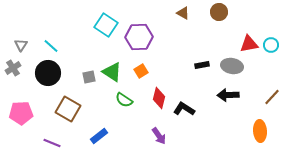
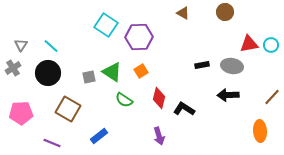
brown circle: moved 6 px right
purple arrow: rotated 18 degrees clockwise
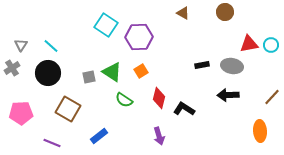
gray cross: moved 1 px left
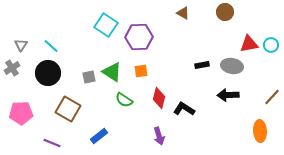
orange square: rotated 24 degrees clockwise
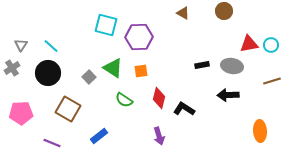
brown circle: moved 1 px left, 1 px up
cyan square: rotated 20 degrees counterclockwise
green triangle: moved 1 px right, 4 px up
gray square: rotated 32 degrees counterclockwise
brown line: moved 16 px up; rotated 30 degrees clockwise
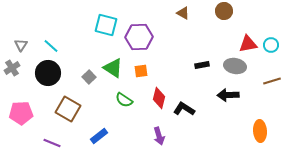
red triangle: moved 1 px left
gray ellipse: moved 3 px right
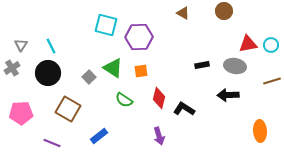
cyan line: rotated 21 degrees clockwise
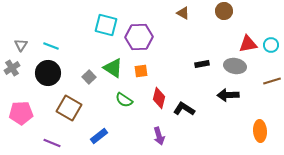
cyan line: rotated 42 degrees counterclockwise
black rectangle: moved 1 px up
brown square: moved 1 px right, 1 px up
